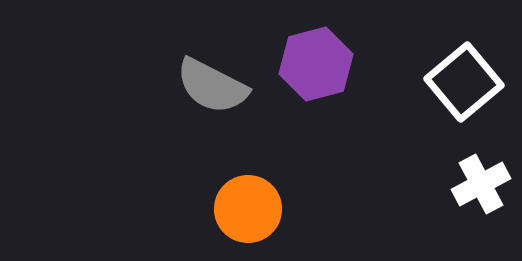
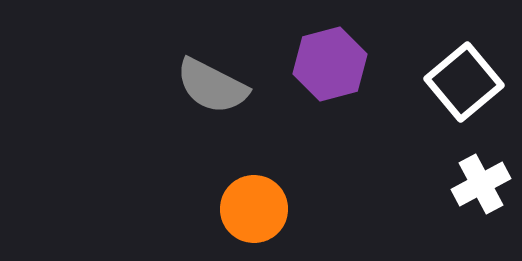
purple hexagon: moved 14 px right
orange circle: moved 6 px right
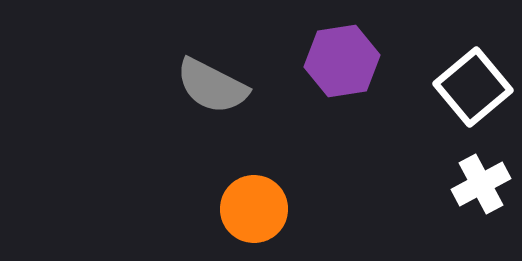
purple hexagon: moved 12 px right, 3 px up; rotated 6 degrees clockwise
white square: moved 9 px right, 5 px down
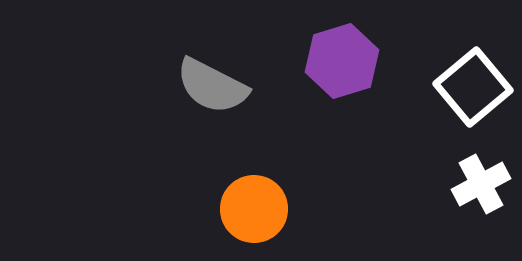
purple hexagon: rotated 8 degrees counterclockwise
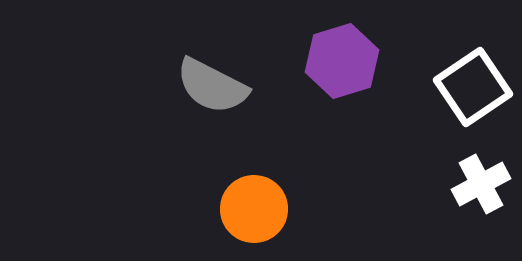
white square: rotated 6 degrees clockwise
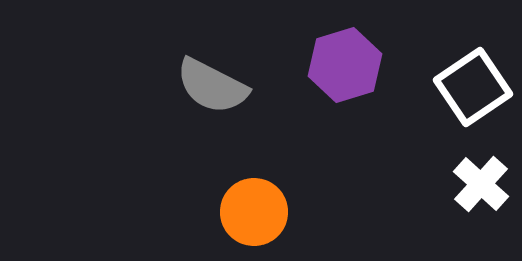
purple hexagon: moved 3 px right, 4 px down
white cross: rotated 20 degrees counterclockwise
orange circle: moved 3 px down
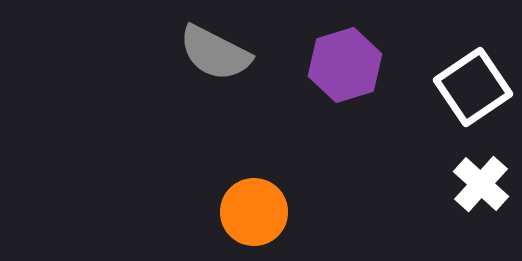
gray semicircle: moved 3 px right, 33 px up
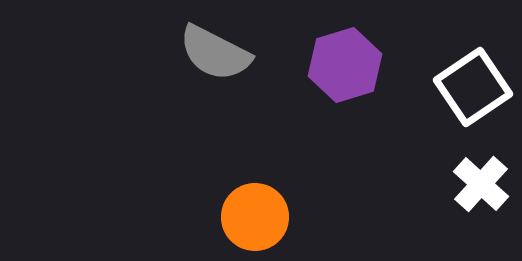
orange circle: moved 1 px right, 5 px down
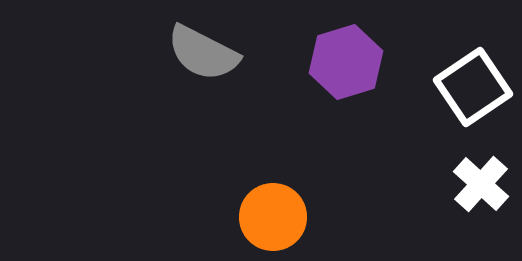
gray semicircle: moved 12 px left
purple hexagon: moved 1 px right, 3 px up
orange circle: moved 18 px right
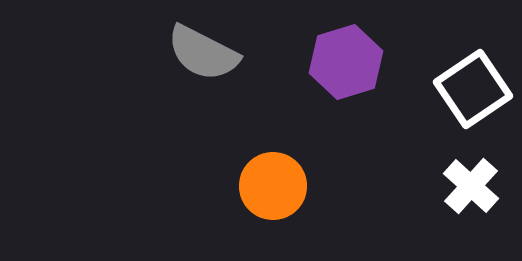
white square: moved 2 px down
white cross: moved 10 px left, 2 px down
orange circle: moved 31 px up
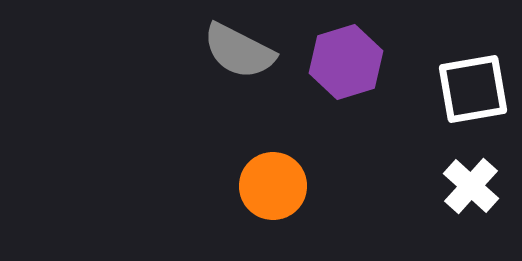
gray semicircle: moved 36 px right, 2 px up
white square: rotated 24 degrees clockwise
